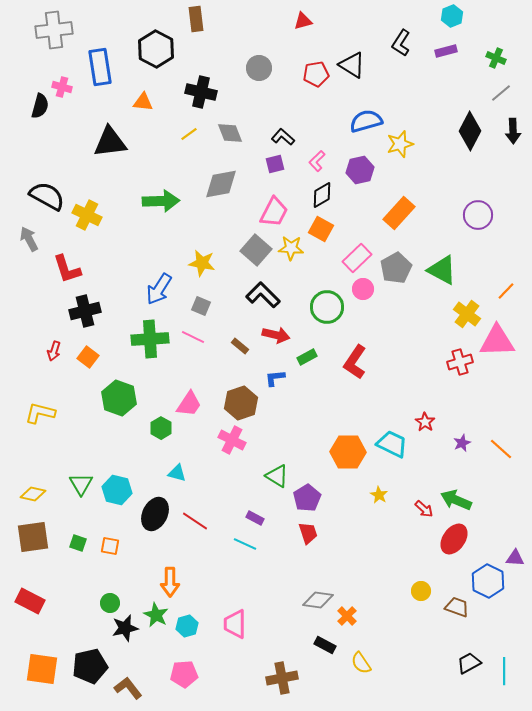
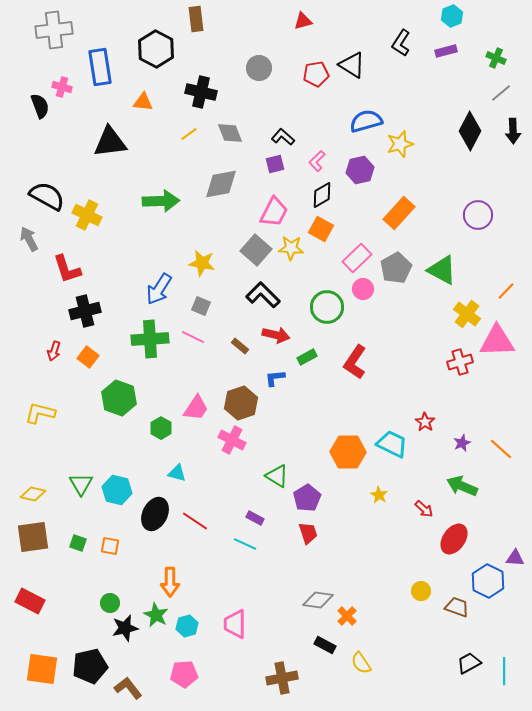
black semicircle at (40, 106): rotated 35 degrees counterclockwise
pink trapezoid at (189, 404): moved 7 px right, 4 px down
green arrow at (456, 500): moved 6 px right, 14 px up
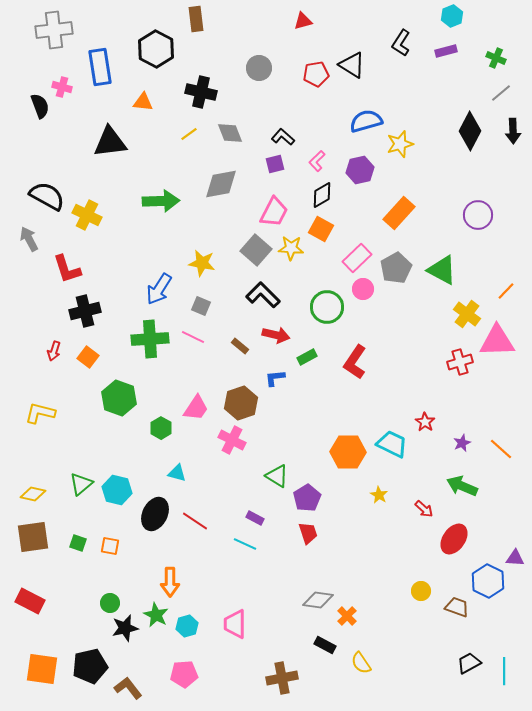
green triangle at (81, 484): rotated 20 degrees clockwise
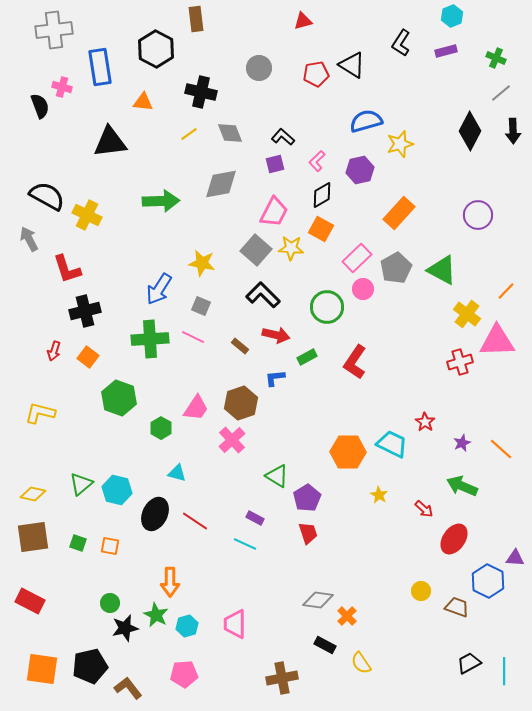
pink cross at (232, 440): rotated 20 degrees clockwise
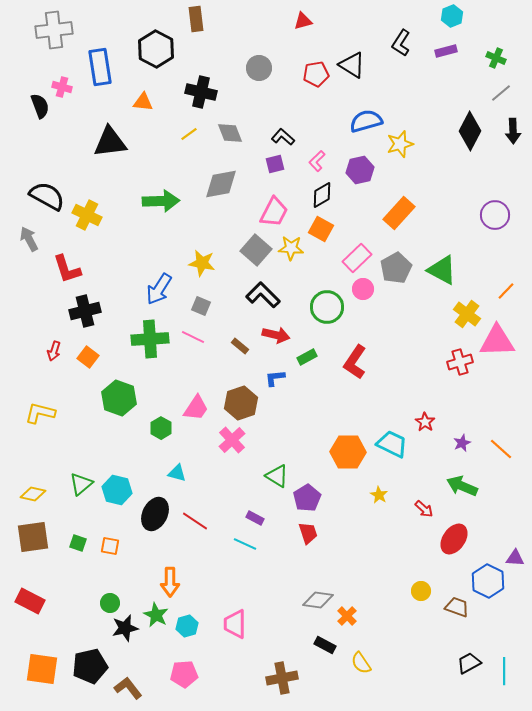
purple circle at (478, 215): moved 17 px right
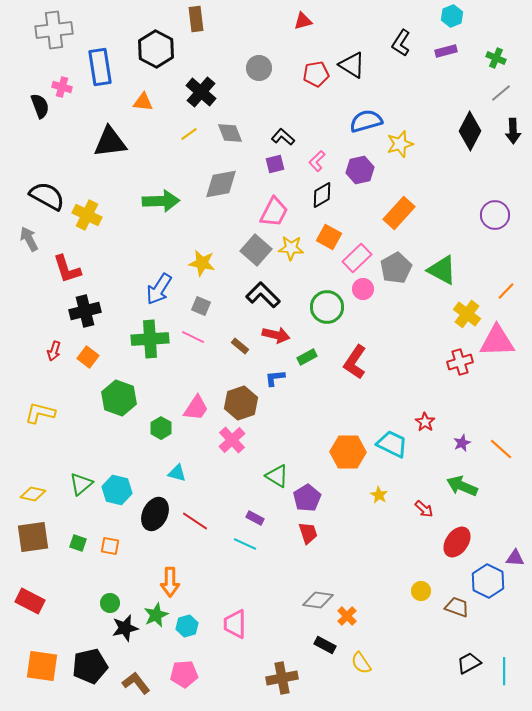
black cross at (201, 92): rotated 28 degrees clockwise
orange square at (321, 229): moved 8 px right, 8 px down
red ellipse at (454, 539): moved 3 px right, 3 px down
green star at (156, 615): rotated 20 degrees clockwise
orange square at (42, 669): moved 3 px up
brown L-shape at (128, 688): moved 8 px right, 5 px up
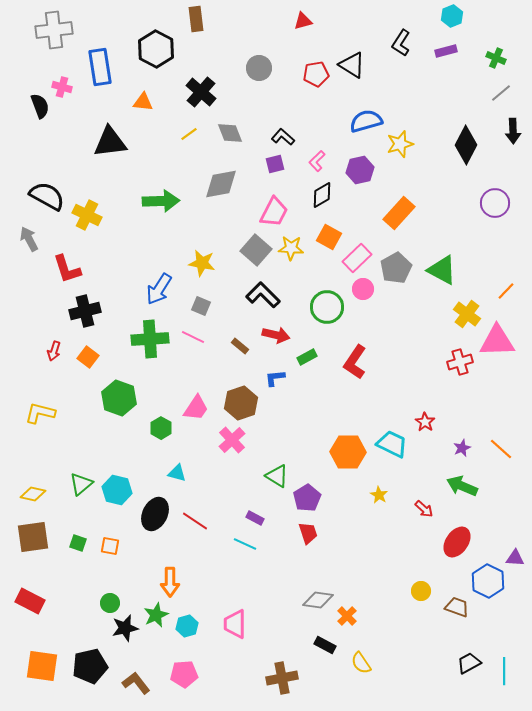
black diamond at (470, 131): moved 4 px left, 14 px down
purple circle at (495, 215): moved 12 px up
purple star at (462, 443): moved 5 px down
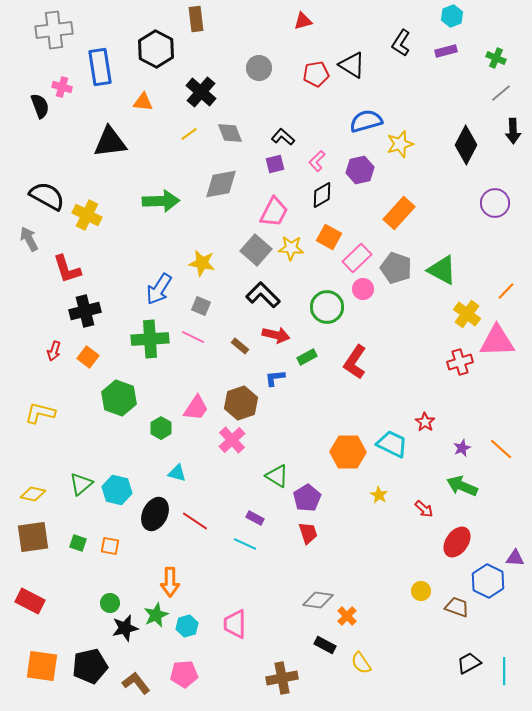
gray pentagon at (396, 268): rotated 24 degrees counterclockwise
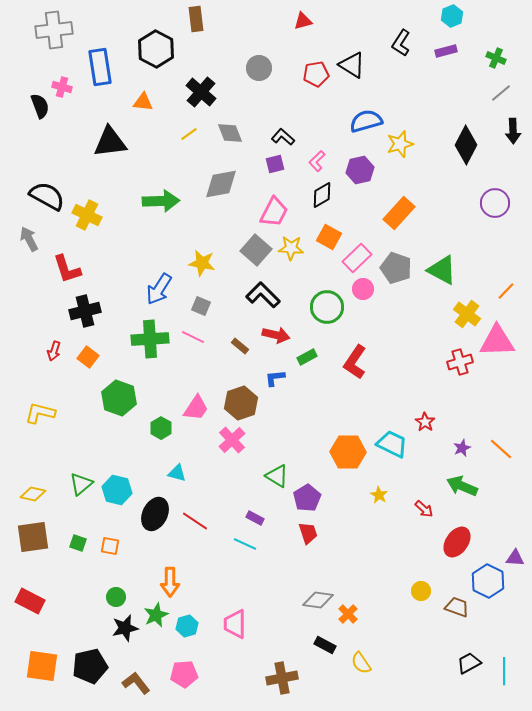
green circle at (110, 603): moved 6 px right, 6 px up
orange cross at (347, 616): moved 1 px right, 2 px up
